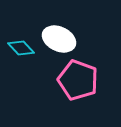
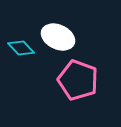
white ellipse: moved 1 px left, 2 px up
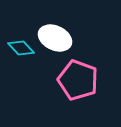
white ellipse: moved 3 px left, 1 px down
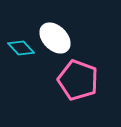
white ellipse: rotated 20 degrees clockwise
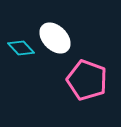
pink pentagon: moved 9 px right
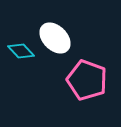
cyan diamond: moved 3 px down
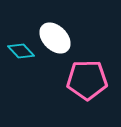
pink pentagon: rotated 21 degrees counterclockwise
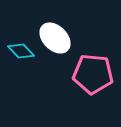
pink pentagon: moved 6 px right, 6 px up; rotated 6 degrees clockwise
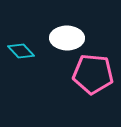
white ellipse: moved 12 px right; rotated 44 degrees counterclockwise
